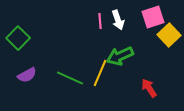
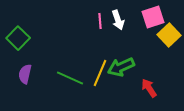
green arrow: moved 1 px right, 11 px down
purple semicircle: moved 2 px left, 1 px up; rotated 132 degrees clockwise
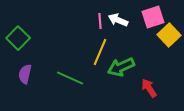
white arrow: rotated 132 degrees clockwise
yellow line: moved 21 px up
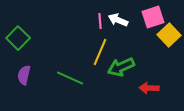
purple semicircle: moved 1 px left, 1 px down
red arrow: rotated 54 degrees counterclockwise
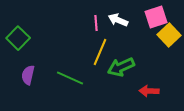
pink square: moved 3 px right
pink line: moved 4 px left, 2 px down
purple semicircle: moved 4 px right
red arrow: moved 3 px down
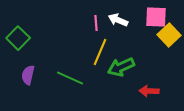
pink square: rotated 20 degrees clockwise
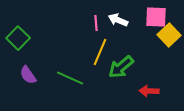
green arrow: rotated 16 degrees counterclockwise
purple semicircle: rotated 48 degrees counterclockwise
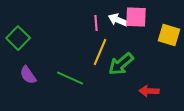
pink square: moved 20 px left
yellow square: rotated 30 degrees counterclockwise
green arrow: moved 3 px up
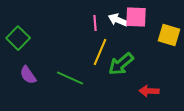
pink line: moved 1 px left
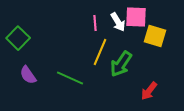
white arrow: moved 2 px down; rotated 144 degrees counterclockwise
yellow square: moved 14 px left, 1 px down
green arrow: rotated 16 degrees counterclockwise
red arrow: rotated 54 degrees counterclockwise
